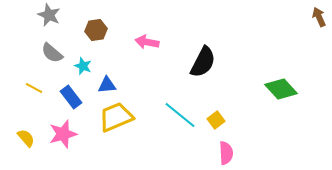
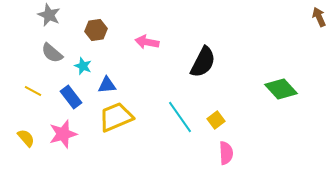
yellow line: moved 1 px left, 3 px down
cyan line: moved 2 px down; rotated 16 degrees clockwise
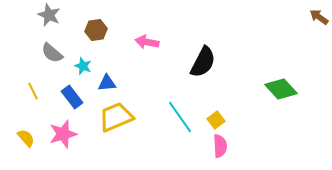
brown arrow: rotated 30 degrees counterclockwise
blue triangle: moved 2 px up
yellow line: rotated 36 degrees clockwise
blue rectangle: moved 1 px right
pink semicircle: moved 6 px left, 7 px up
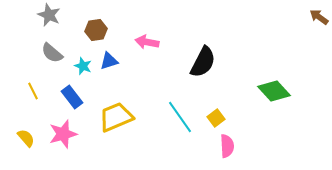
blue triangle: moved 2 px right, 22 px up; rotated 12 degrees counterclockwise
green diamond: moved 7 px left, 2 px down
yellow square: moved 2 px up
pink semicircle: moved 7 px right
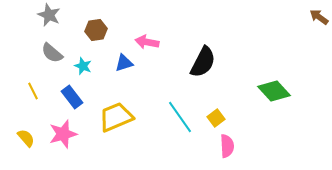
blue triangle: moved 15 px right, 2 px down
